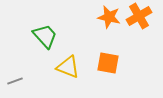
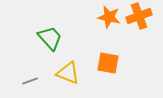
orange cross: rotated 10 degrees clockwise
green trapezoid: moved 5 px right, 2 px down
yellow triangle: moved 6 px down
gray line: moved 15 px right
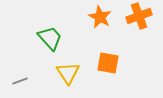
orange star: moved 9 px left; rotated 15 degrees clockwise
yellow triangle: rotated 35 degrees clockwise
gray line: moved 10 px left
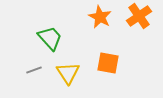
orange cross: rotated 15 degrees counterclockwise
gray line: moved 14 px right, 11 px up
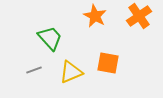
orange star: moved 5 px left, 1 px up
yellow triangle: moved 3 px right, 1 px up; rotated 40 degrees clockwise
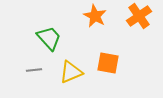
green trapezoid: moved 1 px left
gray line: rotated 14 degrees clockwise
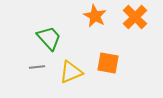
orange cross: moved 4 px left, 1 px down; rotated 10 degrees counterclockwise
gray line: moved 3 px right, 3 px up
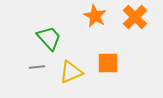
orange square: rotated 10 degrees counterclockwise
